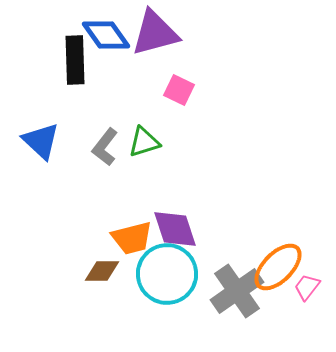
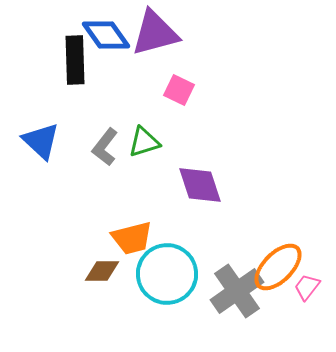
purple diamond: moved 25 px right, 44 px up
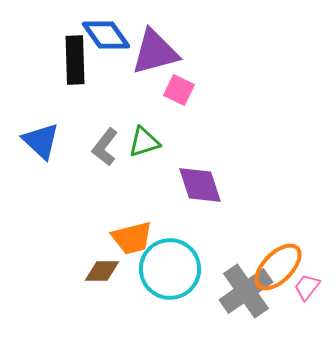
purple triangle: moved 19 px down
cyan circle: moved 3 px right, 5 px up
gray cross: moved 9 px right
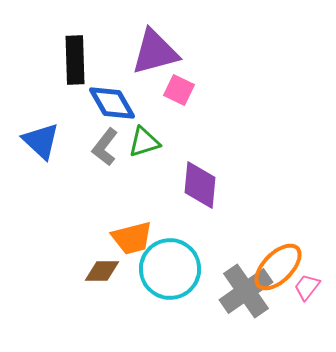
blue diamond: moved 6 px right, 68 px down; rotated 6 degrees clockwise
purple diamond: rotated 24 degrees clockwise
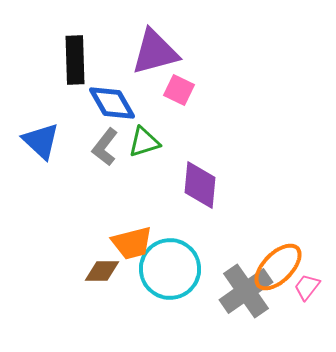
orange trapezoid: moved 5 px down
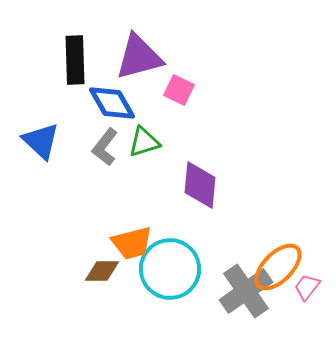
purple triangle: moved 16 px left, 5 px down
